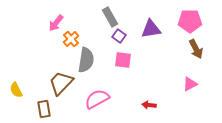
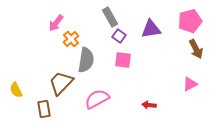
pink pentagon: rotated 15 degrees counterclockwise
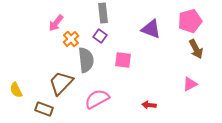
gray rectangle: moved 7 px left, 4 px up; rotated 24 degrees clockwise
purple triangle: rotated 30 degrees clockwise
purple square: moved 19 px left
gray semicircle: rotated 15 degrees counterclockwise
brown rectangle: rotated 60 degrees counterclockwise
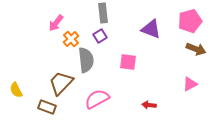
purple square: rotated 24 degrees clockwise
brown arrow: rotated 42 degrees counterclockwise
pink square: moved 5 px right, 2 px down
brown rectangle: moved 3 px right, 2 px up
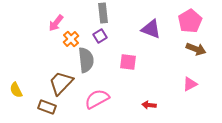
pink pentagon: rotated 15 degrees counterclockwise
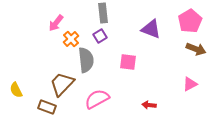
brown trapezoid: moved 1 px right, 1 px down
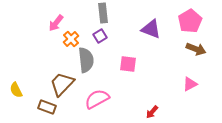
pink square: moved 2 px down
red arrow: moved 3 px right, 7 px down; rotated 56 degrees counterclockwise
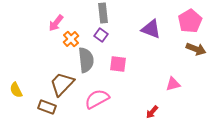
purple square: moved 1 px right, 1 px up; rotated 24 degrees counterclockwise
pink square: moved 10 px left
pink triangle: moved 17 px left; rotated 14 degrees clockwise
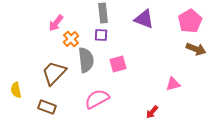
purple triangle: moved 7 px left, 10 px up
purple square: rotated 32 degrees counterclockwise
pink square: rotated 24 degrees counterclockwise
brown trapezoid: moved 8 px left, 11 px up
yellow semicircle: rotated 14 degrees clockwise
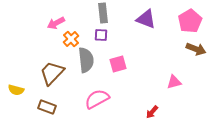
purple triangle: moved 2 px right
pink arrow: rotated 24 degrees clockwise
brown trapezoid: moved 2 px left
pink triangle: moved 1 px right, 2 px up
yellow semicircle: rotated 63 degrees counterclockwise
